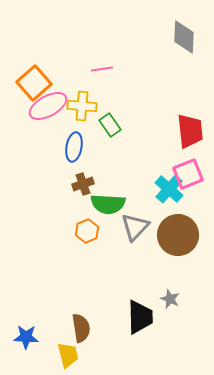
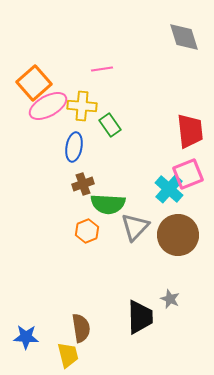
gray diamond: rotated 20 degrees counterclockwise
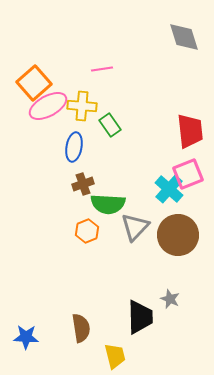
yellow trapezoid: moved 47 px right, 1 px down
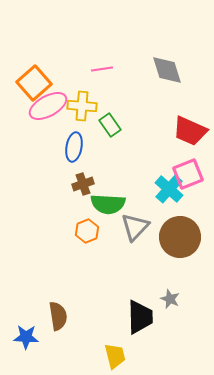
gray diamond: moved 17 px left, 33 px down
red trapezoid: rotated 120 degrees clockwise
brown circle: moved 2 px right, 2 px down
brown semicircle: moved 23 px left, 12 px up
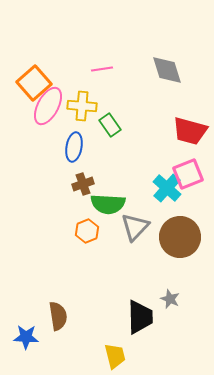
pink ellipse: rotated 33 degrees counterclockwise
red trapezoid: rotated 9 degrees counterclockwise
cyan cross: moved 2 px left, 1 px up
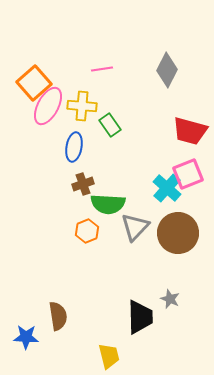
gray diamond: rotated 44 degrees clockwise
brown circle: moved 2 px left, 4 px up
yellow trapezoid: moved 6 px left
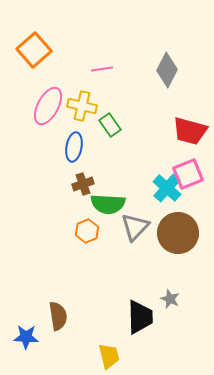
orange square: moved 33 px up
yellow cross: rotated 8 degrees clockwise
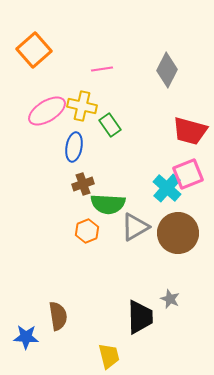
pink ellipse: moved 1 px left, 5 px down; rotated 30 degrees clockwise
gray triangle: rotated 16 degrees clockwise
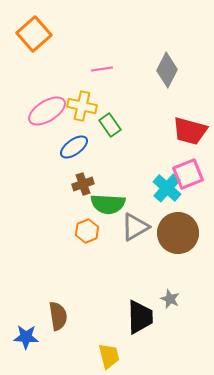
orange square: moved 16 px up
blue ellipse: rotated 44 degrees clockwise
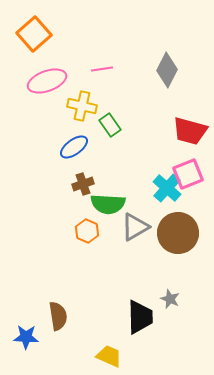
pink ellipse: moved 30 px up; rotated 12 degrees clockwise
orange hexagon: rotated 15 degrees counterclockwise
yellow trapezoid: rotated 52 degrees counterclockwise
